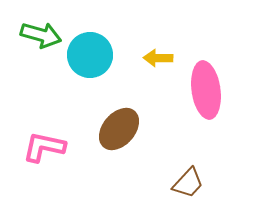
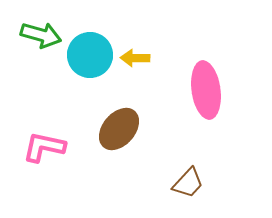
yellow arrow: moved 23 px left
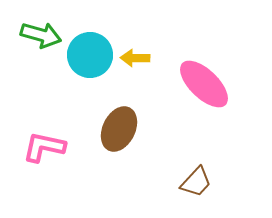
pink ellipse: moved 2 px left, 6 px up; rotated 38 degrees counterclockwise
brown ellipse: rotated 15 degrees counterclockwise
brown trapezoid: moved 8 px right, 1 px up
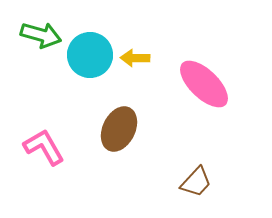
pink L-shape: rotated 48 degrees clockwise
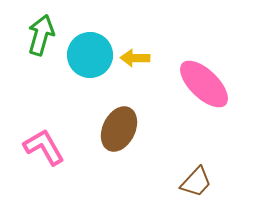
green arrow: rotated 90 degrees counterclockwise
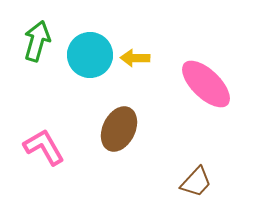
green arrow: moved 4 px left, 6 px down
pink ellipse: moved 2 px right
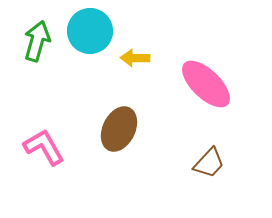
cyan circle: moved 24 px up
brown trapezoid: moved 13 px right, 19 px up
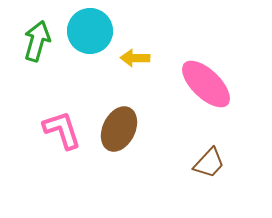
pink L-shape: moved 18 px right, 17 px up; rotated 12 degrees clockwise
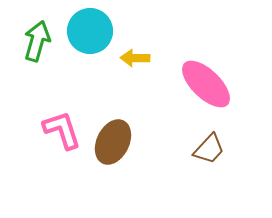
brown ellipse: moved 6 px left, 13 px down
brown trapezoid: moved 14 px up
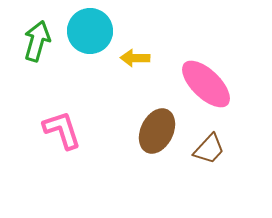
brown ellipse: moved 44 px right, 11 px up
